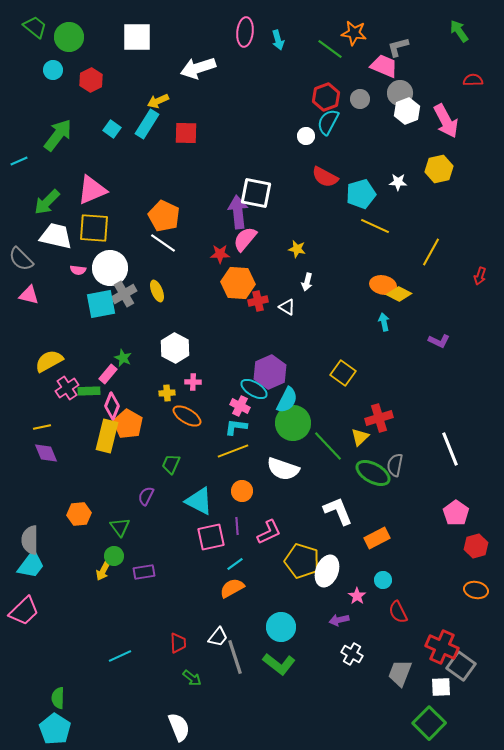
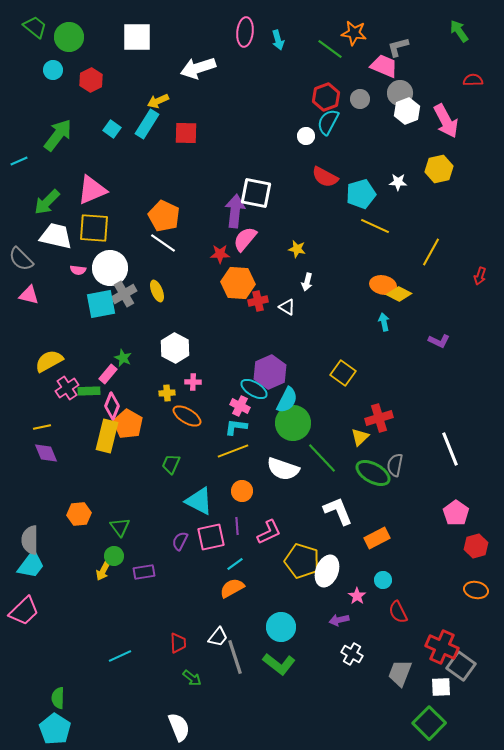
purple arrow at (238, 212): moved 3 px left, 1 px up; rotated 12 degrees clockwise
green line at (328, 446): moved 6 px left, 12 px down
purple semicircle at (146, 496): moved 34 px right, 45 px down
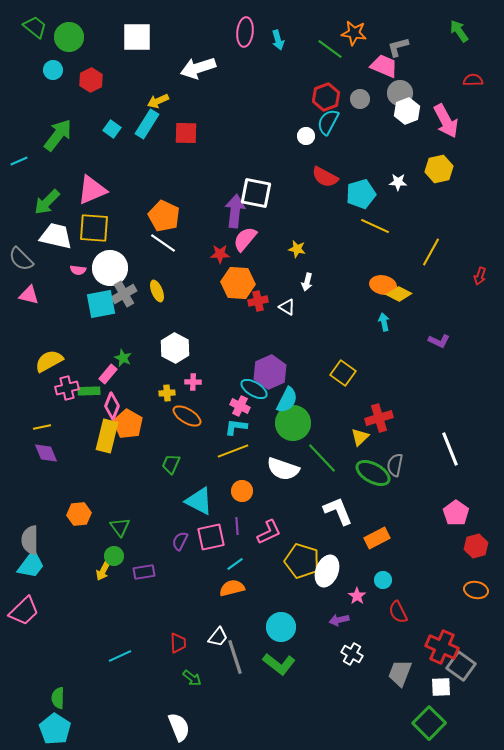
pink cross at (67, 388): rotated 20 degrees clockwise
orange semicircle at (232, 588): rotated 15 degrees clockwise
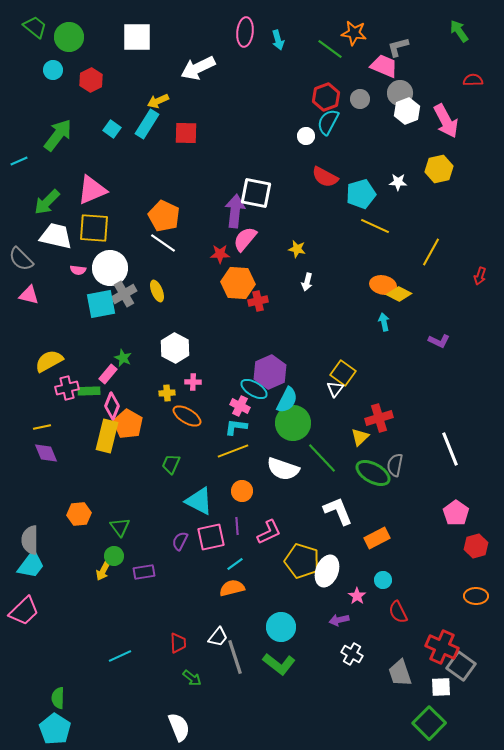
white arrow at (198, 68): rotated 8 degrees counterclockwise
white triangle at (287, 307): moved 48 px right, 82 px down; rotated 36 degrees clockwise
orange ellipse at (476, 590): moved 6 px down; rotated 10 degrees counterclockwise
gray trapezoid at (400, 673): rotated 40 degrees counterclockwise
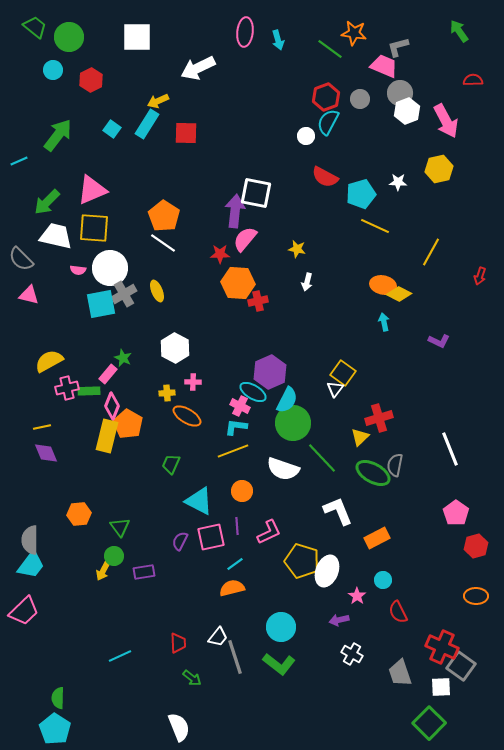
orange pentagon at (164, 216): rotated 8 degrees clockwise
cyan ellipse at (254, 389): moved 1 px left, 3 px down
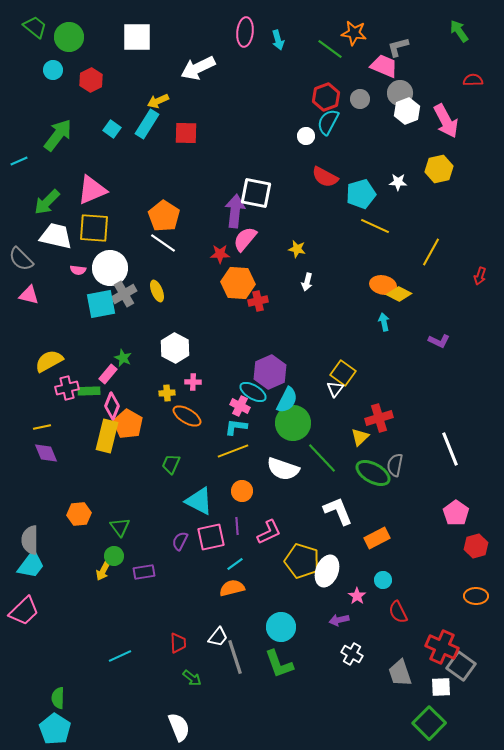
green L-shape at (279, 664): rotated 32 degrees clockwise
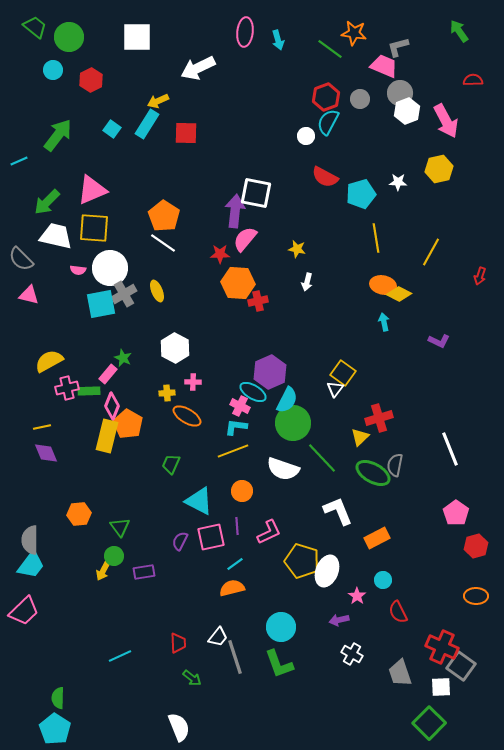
yellow line at (375, 226): moved 1 px right, 12 px down; rotated 56 degrees clockwise
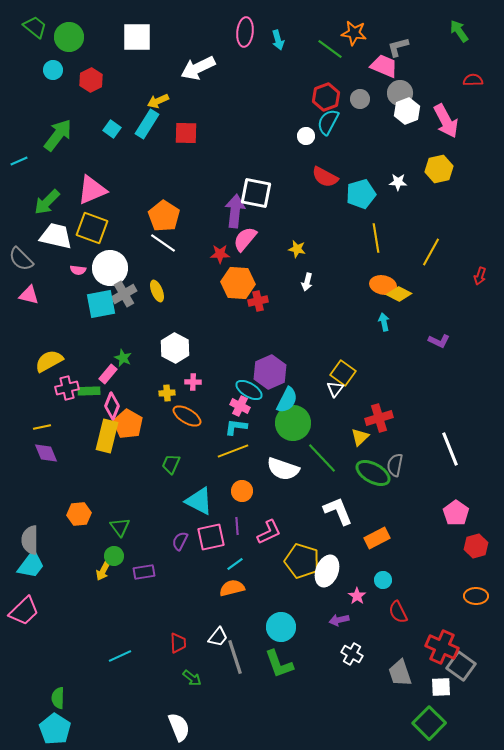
yellow square at (94, 228): moved 2 px left; rotated 16 degrees clockwise
cyan ellipse at (253, 392): moved 4 px left, 2 px up
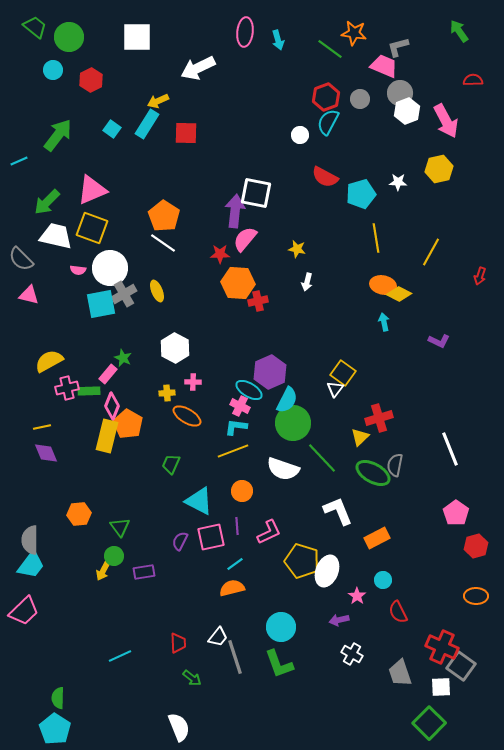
white circle at (306, 136): moved 6 px left, 1 px up
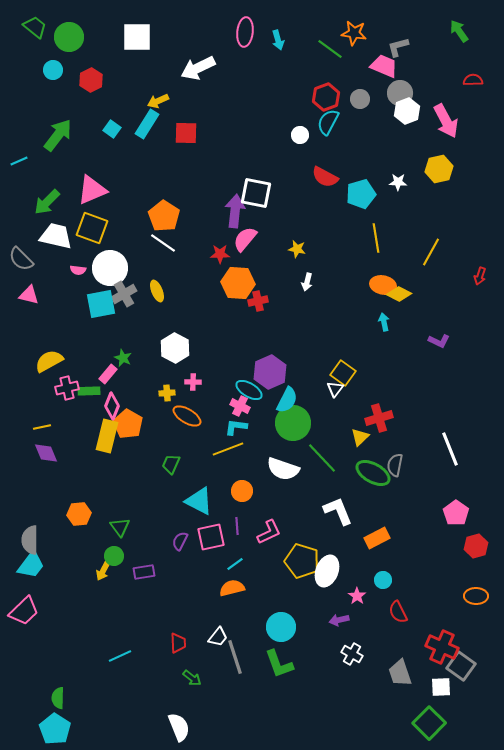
yellow line at (233, 451): moved 5 px left, 2 px up
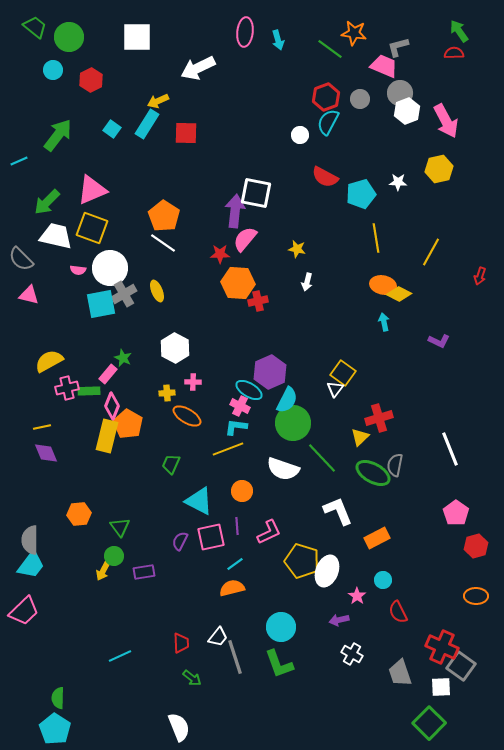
red semicircle at (473, 80): moved 19 px left, 27 px up
red trapezoid at (178, 643): moved 3 px right
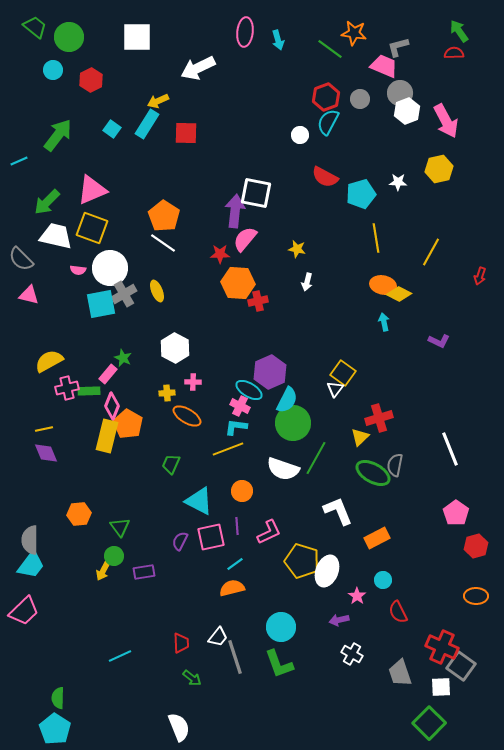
yellow line at (42, 427): moved 2 px right, 2 px down
green line at (322, 458): moved 6 px left; rotated 72 degrees clockwise
